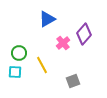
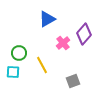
cyan square: moved 2 px left
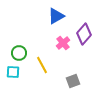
blue triangle: moved 9 px right, 3 px up
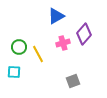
pink cross: rotated 24 degrees clockwise
green circle: moved 6 px up
yellow line: moved 4 px left, 11 px up
cyan square: moved 1 px right
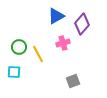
purple diamond: moved 2 px left, 10 px up
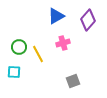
purple diamond: moved 6 px right, 4 px up
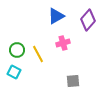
green circle: moved 2 px left, 3 px down
cyan square: rotated 24 degrees clockwise
gray square: rotated 16 degrees clockwise
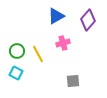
green circle: moved 1 px down
cyan square: moved 2 px right, 1 px down
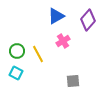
pink cross: moved 2 px up; rotated 16 degrees counterclockwise
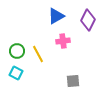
purple diamond: rotated 15 degrees counterclockwise
pink cross: rotated 24 degrees clockwise
